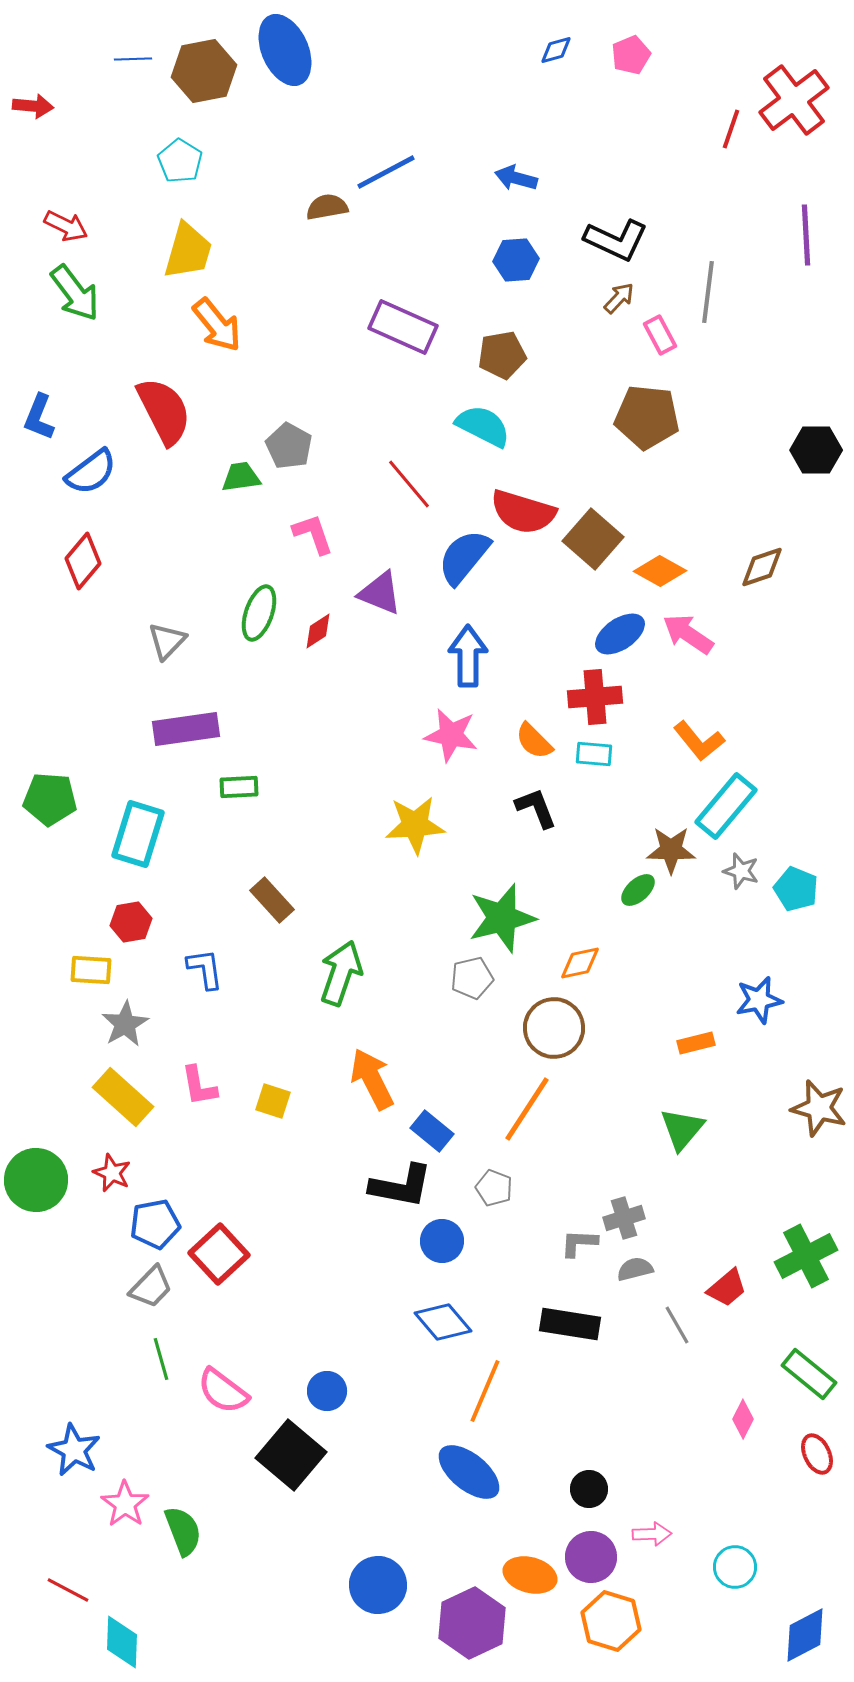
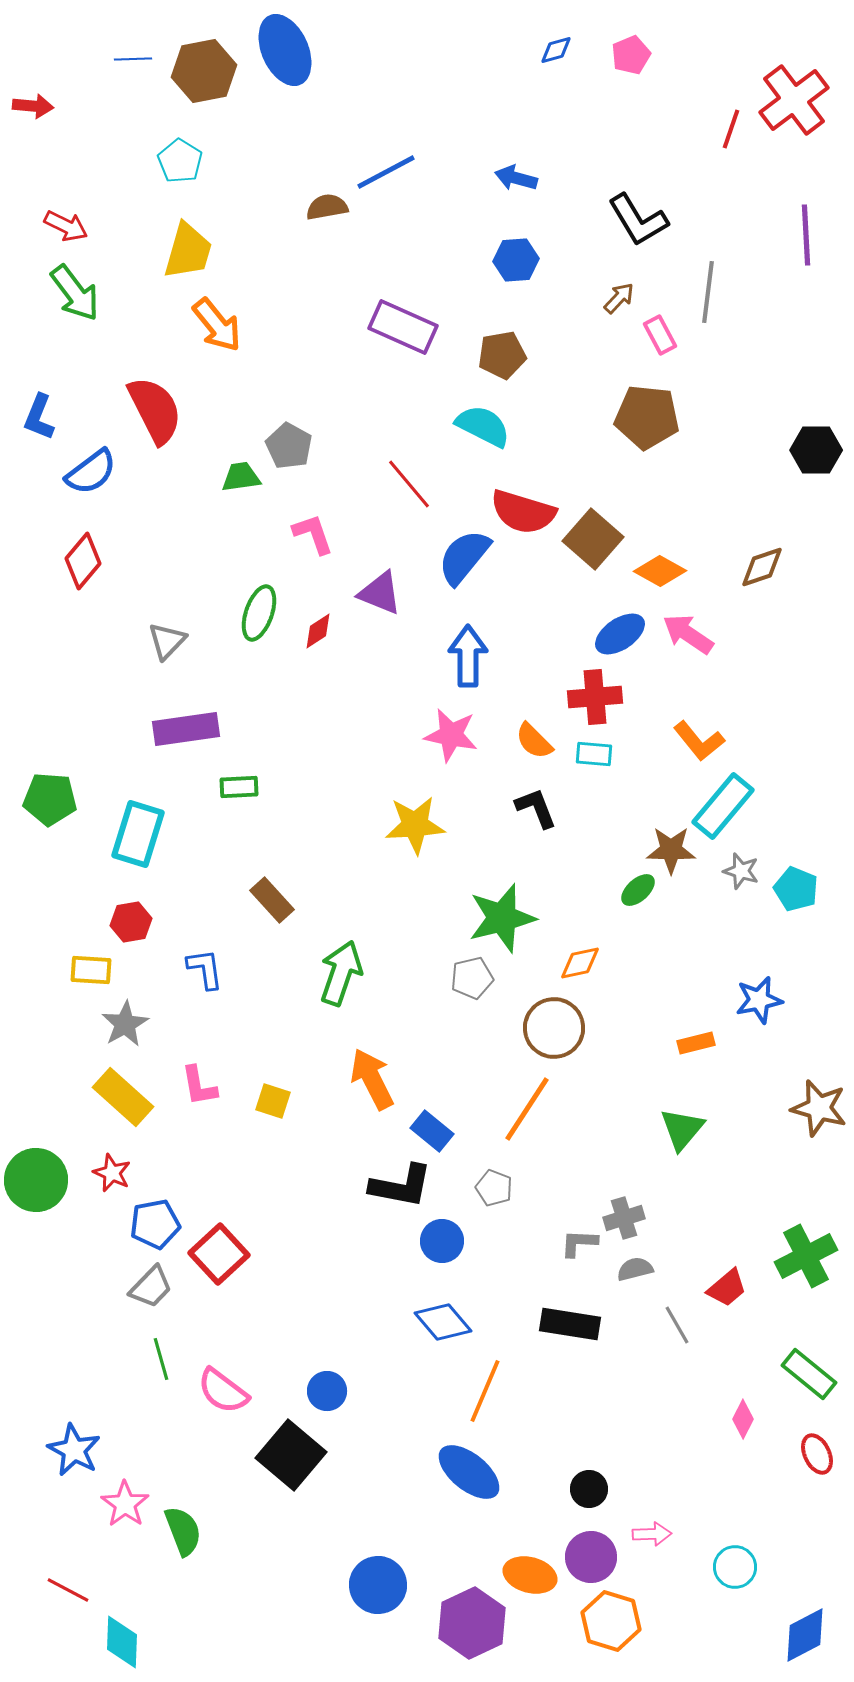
black L-shape at (616, 240): moved 22 px right, 20 px up; rotated 34 degrees clockwise
red semicircle at (164, 411): moved 9 px left, 1 px up
cyan rectangle at (726, 806): moved 3 px left
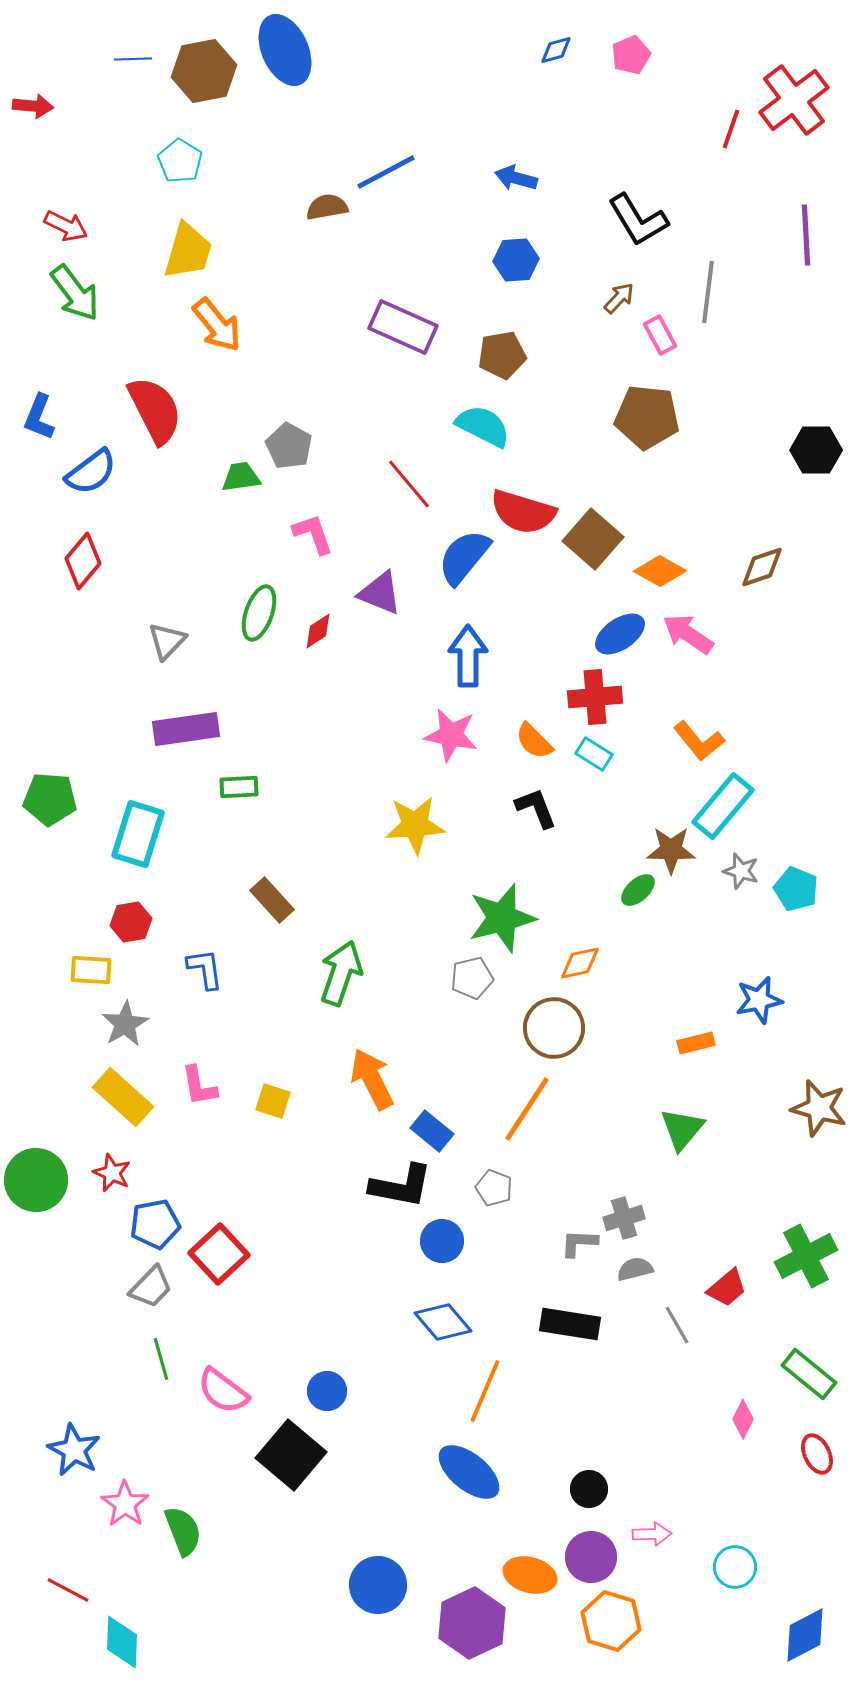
cyan rectangle at (594, 754): rotated 27 degrees clockwise
